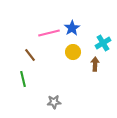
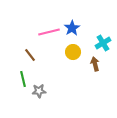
pink line: moved 1 px up
brown arrow: rotated 16 degrees counterclockwise
gray star: moved 15 px left, 11 px up
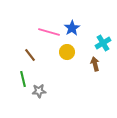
pink line: rotated 30 degrees clockwise
yellow circle: moved 6 px left
